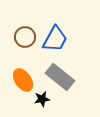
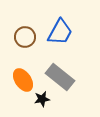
blue trapezoid: moved 5 px right, 7 px up
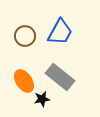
brown circle: moved 1 px up
orange ellipse: moved 1 px right, 1 px down
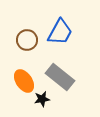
brown circle: moved 2 px right, 4 px down
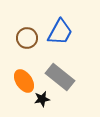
brown circle: moved 2 px up
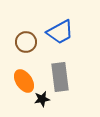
blue trapezoid: rotated 32 degrees clockwise
brown circle: moved 1 px left, 4 px down
gray rectangle: rotated 44 degrees clockwise
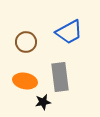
blue trapezoid: moved 9 px right
orange ellipse: moved 1 px right; rotated 45 degrees counterclockwise
black star: moved 1 px right, 3 px down
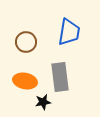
blue trapezoid: rotated 52 degrees counterclockwise
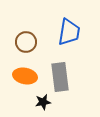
orange ellipse: moved 5 px up
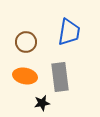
black star: moved 1 px left, 1 px down
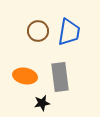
brown circle: moved 12 px right, 11 px up
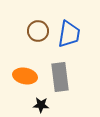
blue trapezoid: moved 2 px down
black star: moved 1 px left, 2 px down; rotated 14 degrees clockwise
